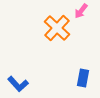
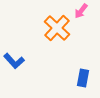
blue L-shape: moved 4 px left, 23 px up
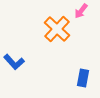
orange cross: moved 1 px down
blue L-shape: moved 1 px down
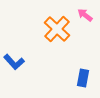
pink arrow: moved 4 px right, 4 px down; rotated 91 degrees clockwise
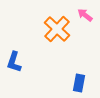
blue L-shape: rotated 60 degrees clockwise
blue rectangle: moved 4 px left, 5 px down
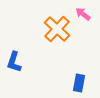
pink arrow: moved 2 px left, 1 px up
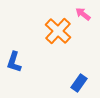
orange cross: moved 1 px right, 2 px down
blue rectangle: rotated 24 degrees clockwise
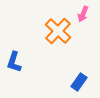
pink arrow: rotated 105 degrees counterclockwise
blue rectangle: moved 1 px up
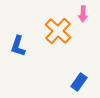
pink arrow: rotated 21 degrees counterclockwise
blue L-shape: moved 4 px right, 16 px up
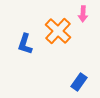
blue L-shape: moved 7 px right, 2 px up
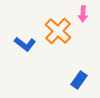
blue L-shape: rotated 70 degrees counterclockwise
blue rectangle: moved 2 px up
